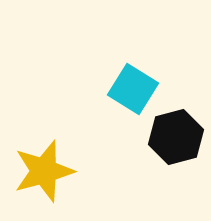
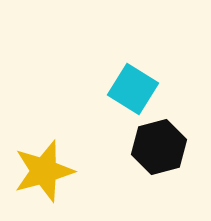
black hexagon: moved 17 px left, 10 px down
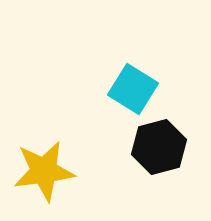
yellow star: rotated 8 degrees clockwise
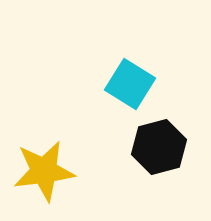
cyan square: moved 3 px left, 5 px up
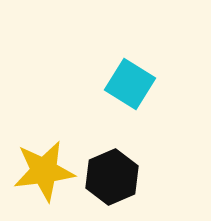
black hexagon: moved 47 px left, 30 px down; rotated 8 degrees counterclockwise
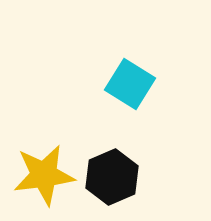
yellow star: moved 4 px down
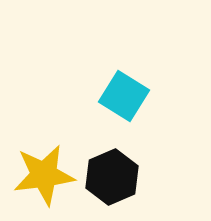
cyan square: moved 6 px left, 12 px down
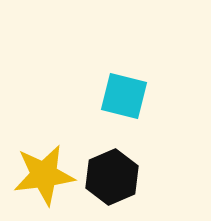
cyan square: rotated 18 degrees counterclockwise
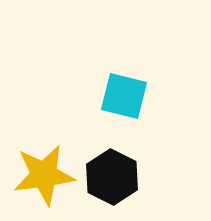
black hexagon: rotated 10 degrees counterclockwise
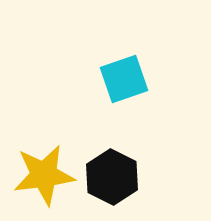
cyan square: moved 17 px up; rotated 33 degrees counterclockwise
